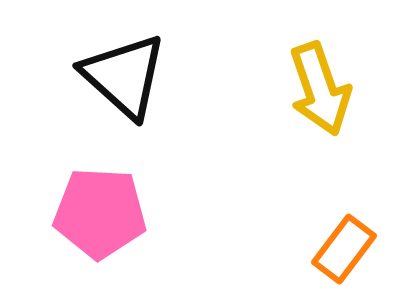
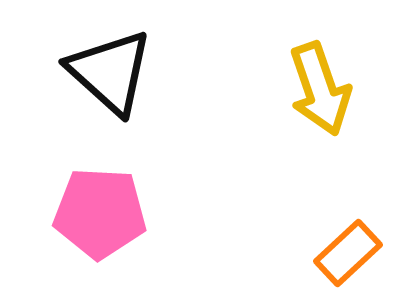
black triangle: moved 14 px left, 4 px up
orange rectangle: moved 4 px right, 4 px down; rotated 10 degrees clockwise
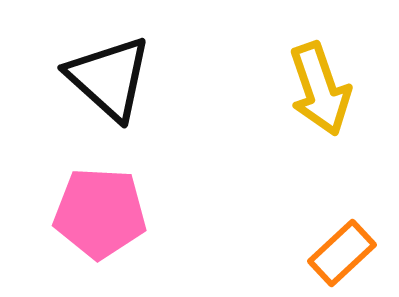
black triangle: moved 1 px left, 6 px down
orange rectangle: moved 6 px left
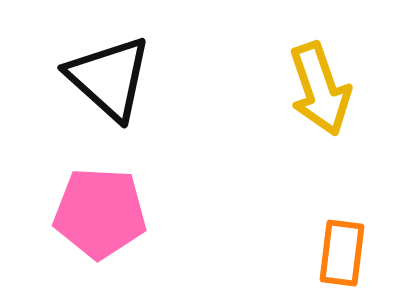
orange rectangle: rotated 40 degrees counterclockwise
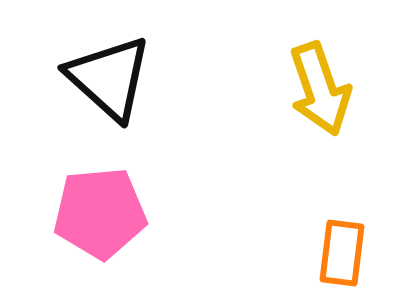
pink pentagon: rotated 8 degrees counterclockwise
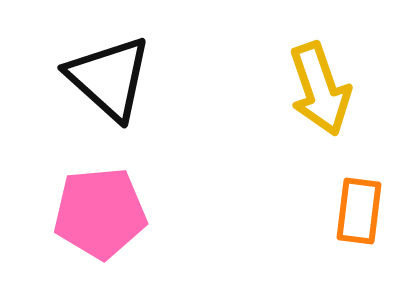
orange rectangle: moved 17 px right, 42 px up
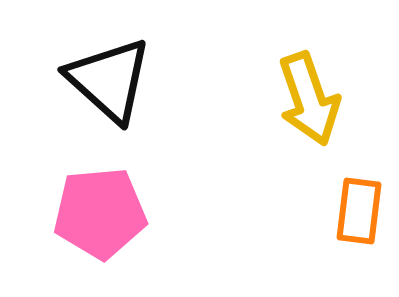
black triangle: moved 2 px down
yellow arrow: moved 11 px left, 10 px down
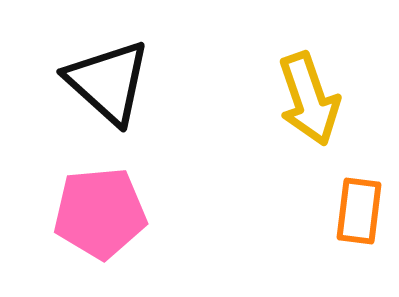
black triangle: moved 1 px left, 2 px down
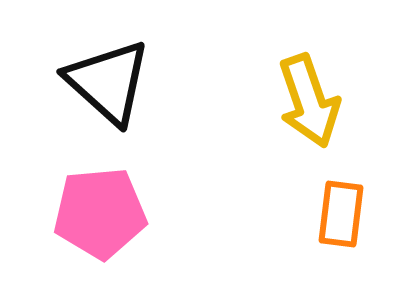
yellow arrow: moved 2 px down
orange rectangle: moved 18 px left, 3 px down
